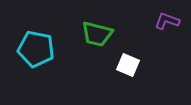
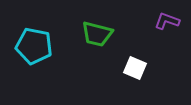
cyan pentagon: moved 2 px left, 3 px up
white square: moved 7 px right, 3 px down
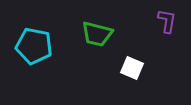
purple L-shape: rotated 80 degrees clockwise
white square: moved 3 px left
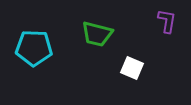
cyan pentagon: moved 2 px down; rotated 9 degrees counterclockwise
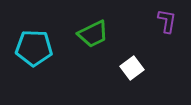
green trapezoid: moved 4 px left; rotated 40 degrees counterclockwise
white square: rotated 30 degrees clockwise
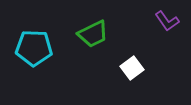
purple L-shape: rotated 135 degrees clockwise
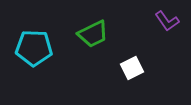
white square: rotated 10 degrees clockwise
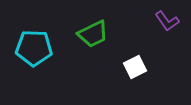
white square: moved 3 px right, 1 px up
